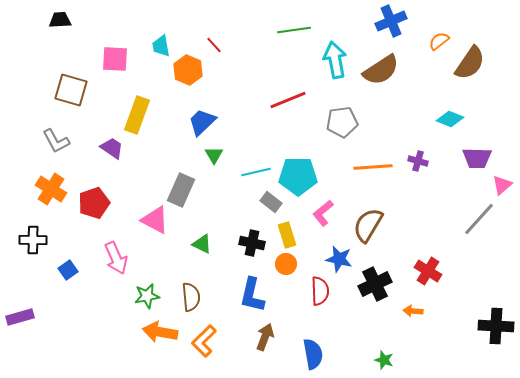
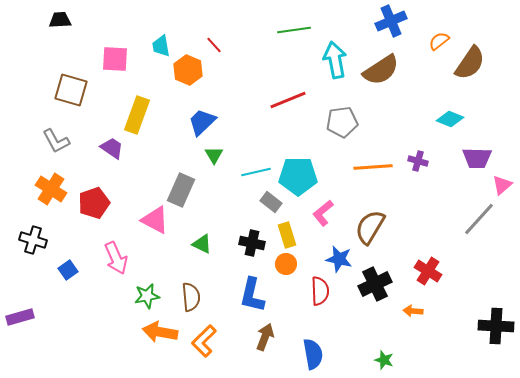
brown semicircle at (368, 225): moved 2 px right, 2 px down
black cross at (33, 240): rotated 16 degrees clockwise
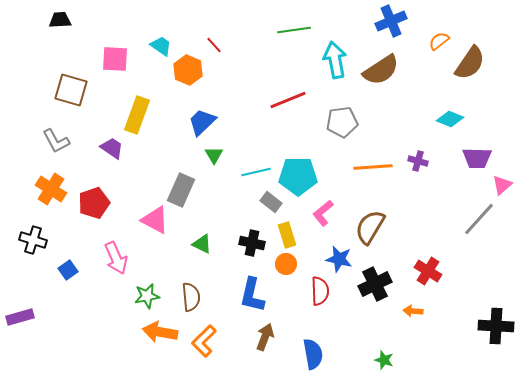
cyan trapezoid at (161, 46): rotated 135 degrees clockwise
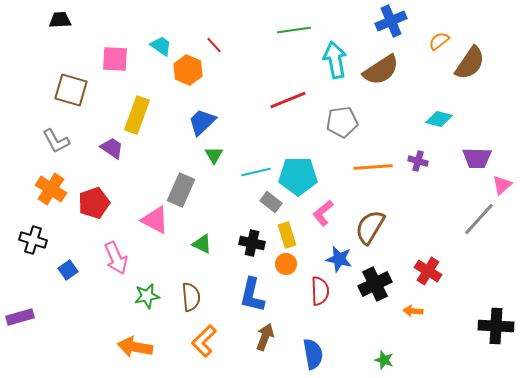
cyan diamond at (450, 119): moved 11 px left; rotated 8 degrees counterclockwise
orange arrow at (160, 332): moved 25 px left, 15 px down
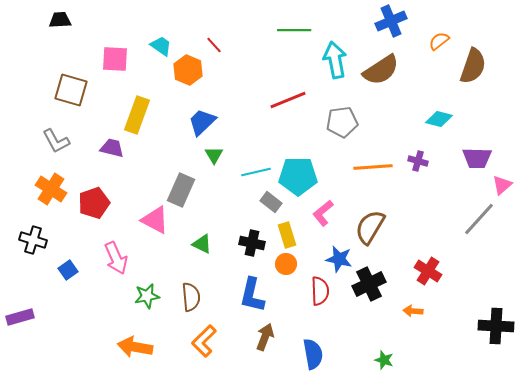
green line at (294, 30): rotated 8 degrees clockwise
brown semicircle at (470, 63): moved 3 px right, 3 px down; rotated 15 degrees counterclockwise
purple trapezoid at (112, 148): rotated 20 degrees counterclockwise
black cross at (375, 284): moved 6 px left
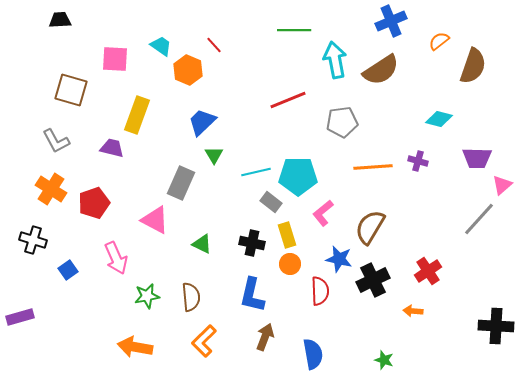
gray rectangle at (181, 190): moved 7 px up
orange circle at (286, 264): moved 4 px right
red cross at (428, 271): rotated 24 degrees clockwise
black cross at (369, 284): moved 4 px right, 4 px up
